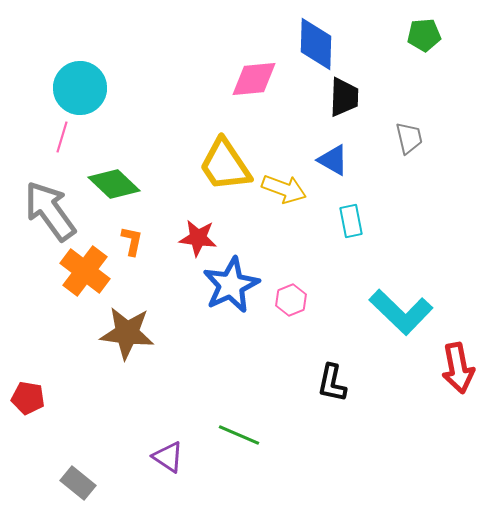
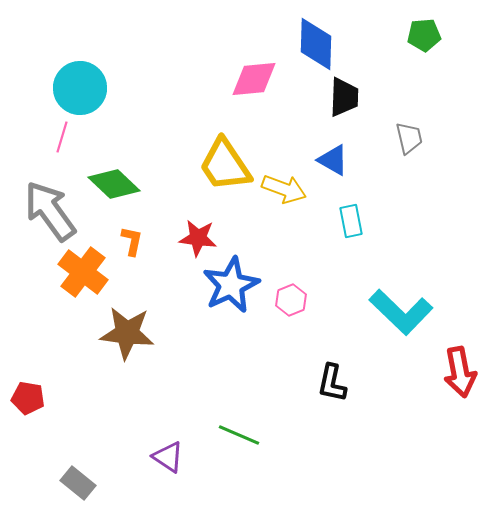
orange cross: moved 2 px left, 1 px down
red arrow: moved 2 px right, 4 px down
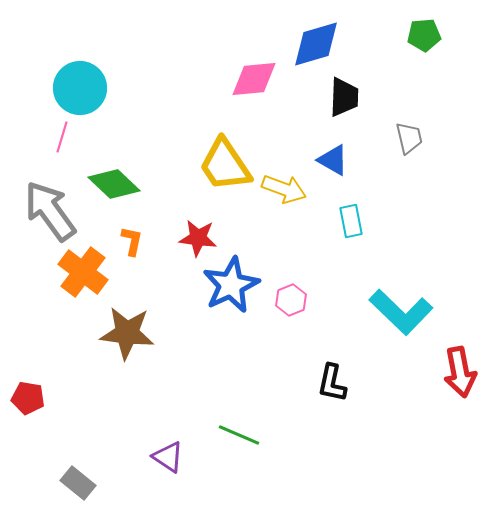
blue diamond: rotated 72 degrees clockwise
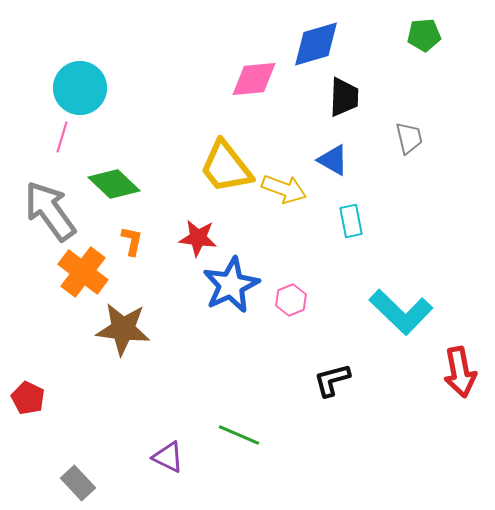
yellow trapezoid: moved 1 px right, 2 px down; rotated 4 degrees counterclockwise
brown star: moved 4 px left, 4 px up
black L-shape: moved 3 px up; rotated 63 degrees clockwise
red pentagon: rotated 16 degrees clockwise
purple triangle: rotated 8 degrees counterclockwise
gray rectangle: rotated 8 degrees clockwise
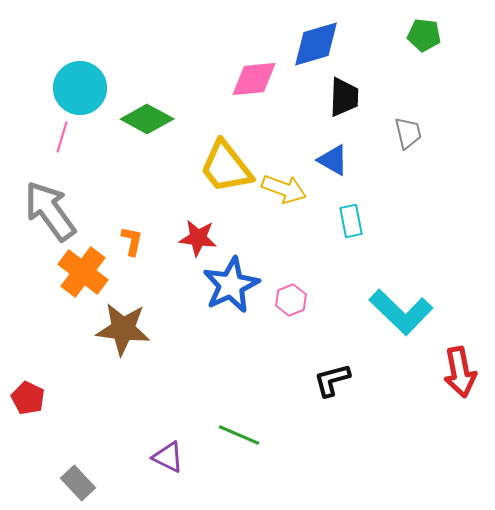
green pentagon: rotated 12 degrees clockwise
gray trapezoid: moved 1 px left, 5 px up
green diamond: moved 33 px right, 65 px up; rotated 15 degrees counterclockwise
